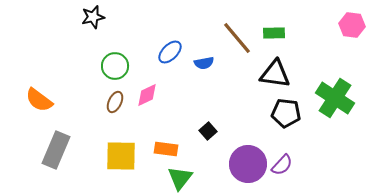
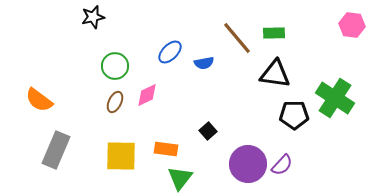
black pentagon: moved 8 px right, 2 px down; rotated 8 degrees counterclockwise
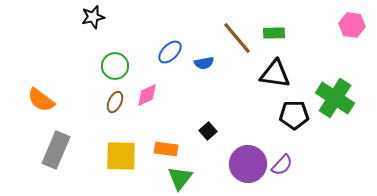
orange semicircle: moved 2 px right
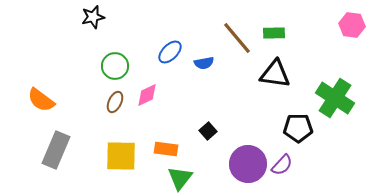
black pentagon: moved 4 px right, 13 px down
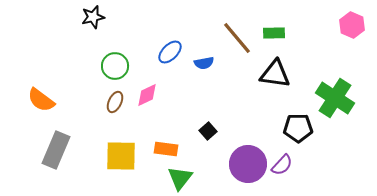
pink hexagon: rotated 15 degrees clockwise
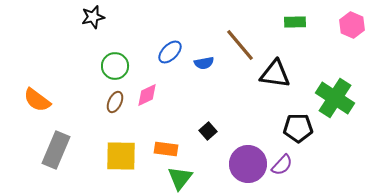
green rectangle: moved 21 px right, 11 px up
brown line: moved 3 px right, 7 px down
orange semicircle: moved 4 px left
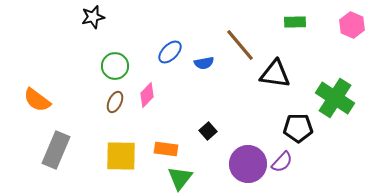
pink diamond: rotated 20 degrees counterclockwise
purple semicircle: moved 3 px up
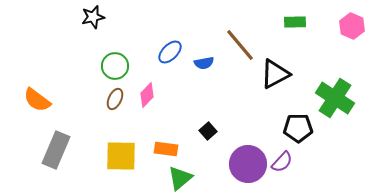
pink hexagon: moved 1 px down
black triangle: rotated 36 degrees counterclockwise
brown ellipse: moved 3 px up
green triangle: rotated 12 degrees clockwise
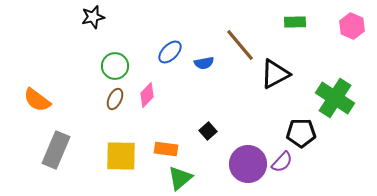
black pentagon: moved 3 px right, 5 px down
